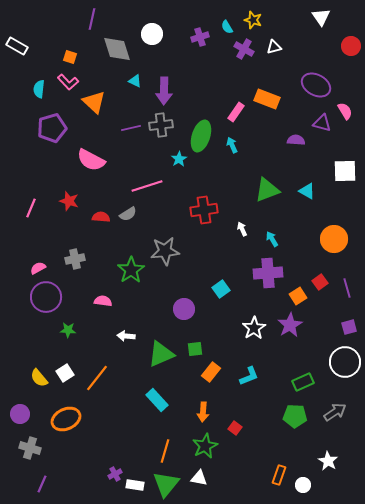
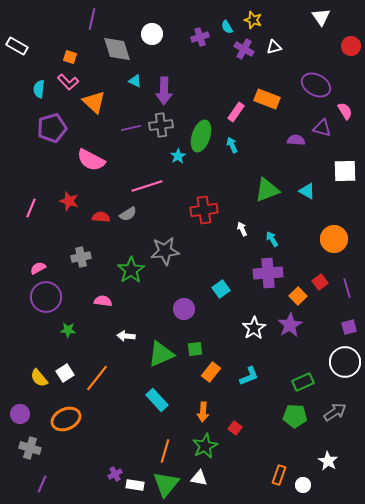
purple triangle at (322, 123): moved 5 px down
cyan star at (179, 159): moved 1 px left, 3 px up
gray cross at (75, 259): moved 6 px right, 2 px up
orange square at (298, 296): rotated 12 degrees counterclockwise
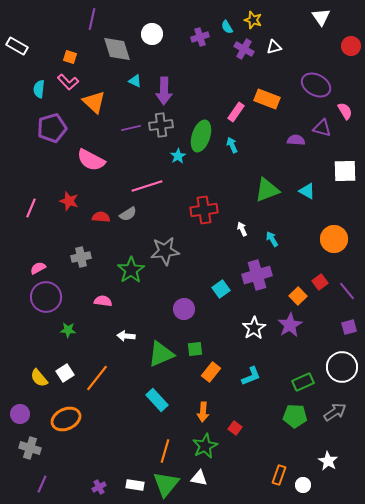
purple cross at (268, 273): moved 11 px left, 2 px down; rotated 12 degrees counterclockwise
purple line at (347, 288): moved 3 px down; rotated 24 degrees counterclockwise
white circle at (345, 362): moved 3 px left, 5 px down
cyan L-shape at (249, 376): moved 2 px right
purple cross at (115, 474): moved 16 px left, 13 px down
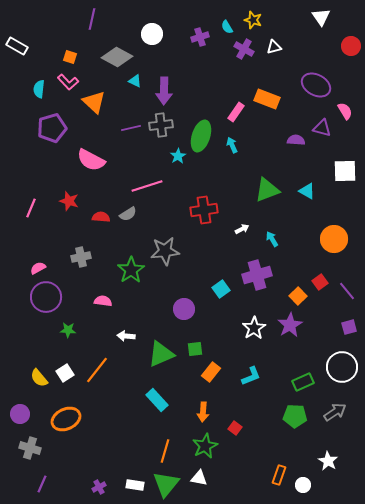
gray diamond at (117, 49): moved 8 px down; rotated 44 degrees counterclockwise
white arrow at (242, 229): rotated 88 degrees clockwise
orange line at (97, 378): moved 8 px up
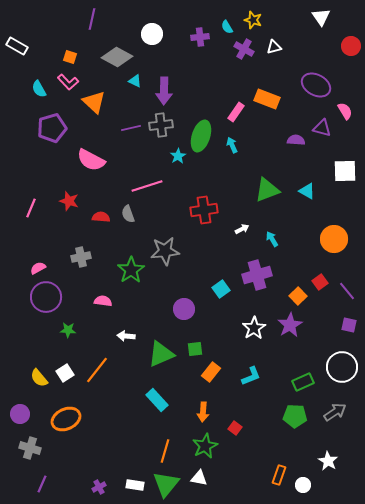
purple cross at (200, 37): rotated 12 degrees clockwise
cyan semicircle at (39, 89): rotated 36 degrees counterclockwise
gray semicircle at (128, 214): rotated 102 degrees clockwise
purple square at (349, 327): moved 2 px up; rotated 28 degrees clockwise
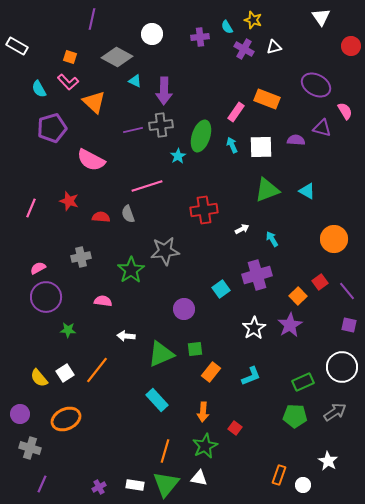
purple line at (131, 128): moved 2 px right, 2 px down
white square at (345, 171): moved 84 px left, 24 px up
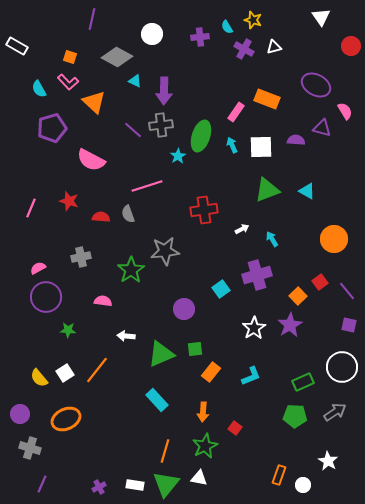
purple line at (133, 130): rotated 54 degrees clockwise
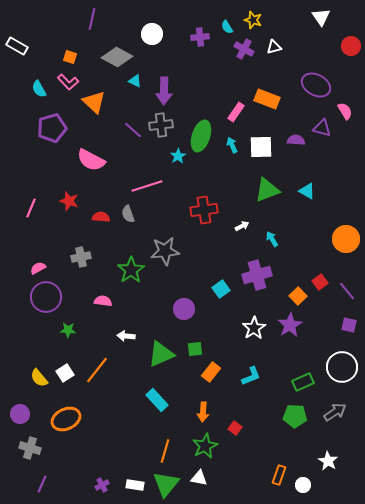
white arrow at (242, 229): moved 3 px up
orange circle at (334, 239): moved 12 px right
purple cross at (99, 487): moved 3 px right, 2 px up
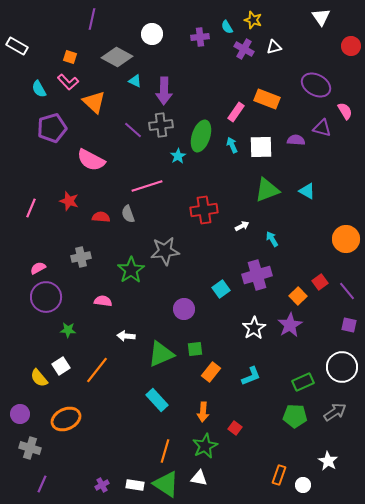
white square at (65, 373): moved 4 px left, 7 px up
green triangle at (166, 484): rotated 36 degrees counterclockwise
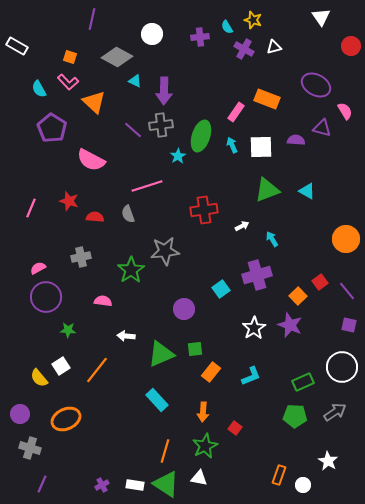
purple pentagon at (52, 128): rotated 24 degrees counterclockwise
red semicircle at (101, 217): moved 6 px left
purple star at (290, 325): rotated 20 degrees counterclockwise
